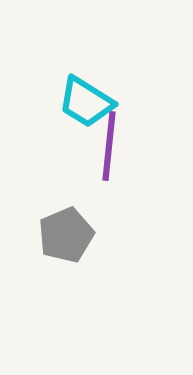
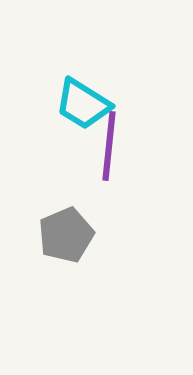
cyan trapezoid: moved 3 px left, 2 px down
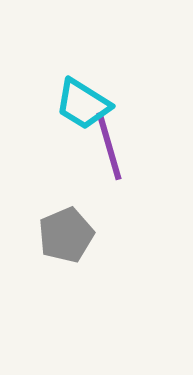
purple line: rotated 22 degrees counterclockwise
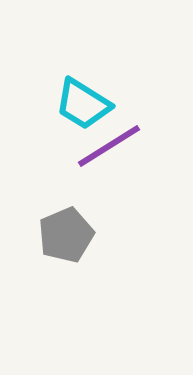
purple line: rotated 74 degrees clockwise
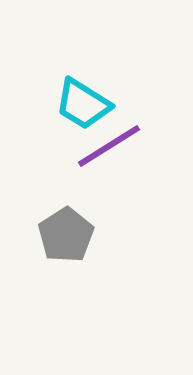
gray pentagon: rotated 10 degrees counterclockwise
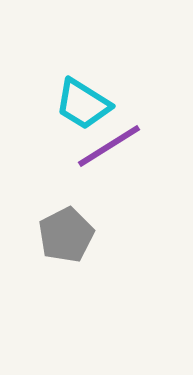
gray pentagon: rotated 6 degrees clockwise
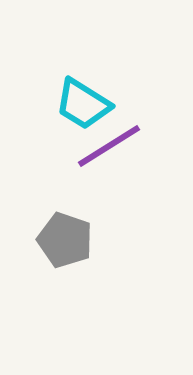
gray pentagon: moved 1 px left, 5 px down; rotated 26 degrees counterclockwise
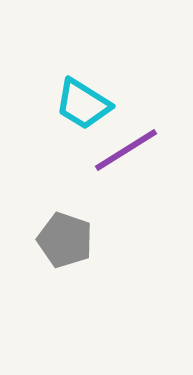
purple line: moved 17 px right, 4 px down
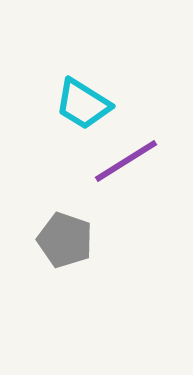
purple line: moved 11 px down
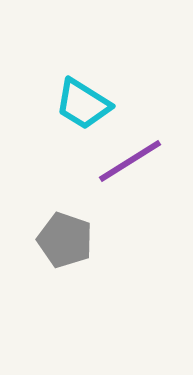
purple line: moved 4 px right
